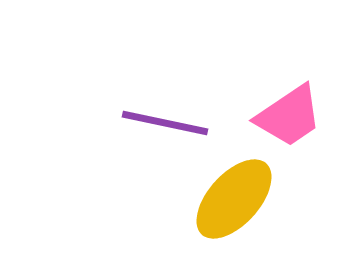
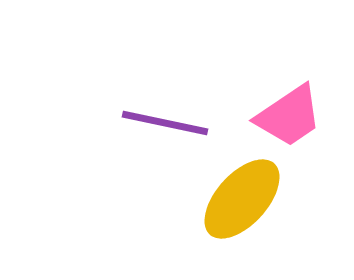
yellow ellipse: moved 8 px right
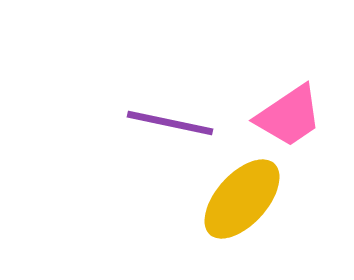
purple line: moved 5 px right
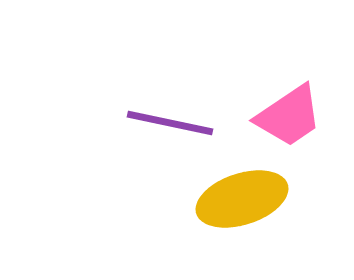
yellow ellipse: rotated 30 degrees clockwise
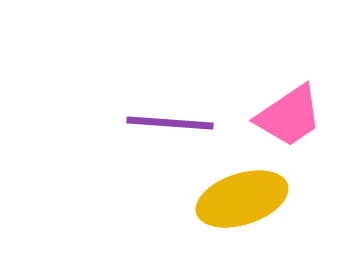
purple line: rotated 8 degrees counterclockwise
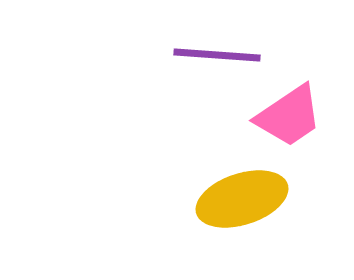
purple line: moved 47 px right, 68 px up
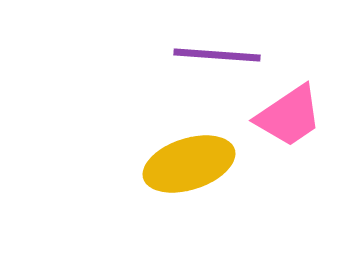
yellow ellipse: moved 53 px left, 35 px up
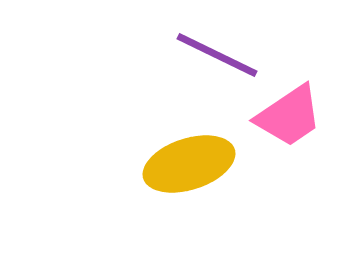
purple line: rotated 22 degrees clockwise
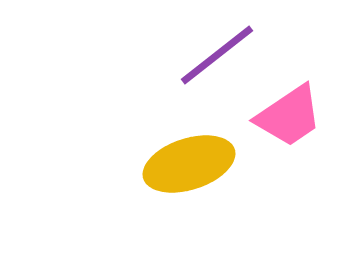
purple line: rotated 64 degrees counterclockwise
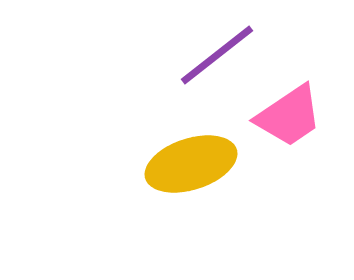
yellow ellipse: moved 2 px right
